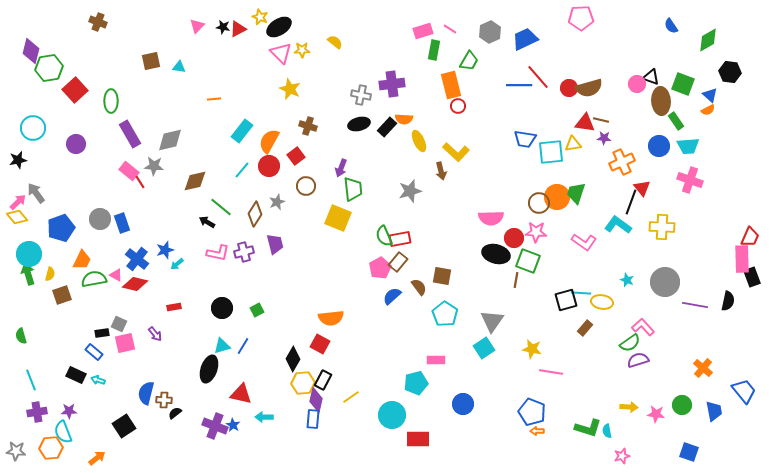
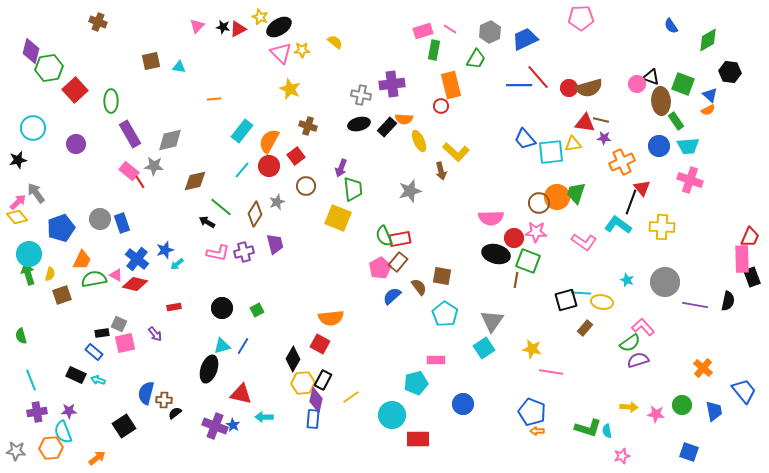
green trapezoid at (469, 61): moved 7 px right, 2 px up
red circle at (458, 106): moved 17 px left
blue trapezoid at (525, 139): rotated 40 degrees clockwise
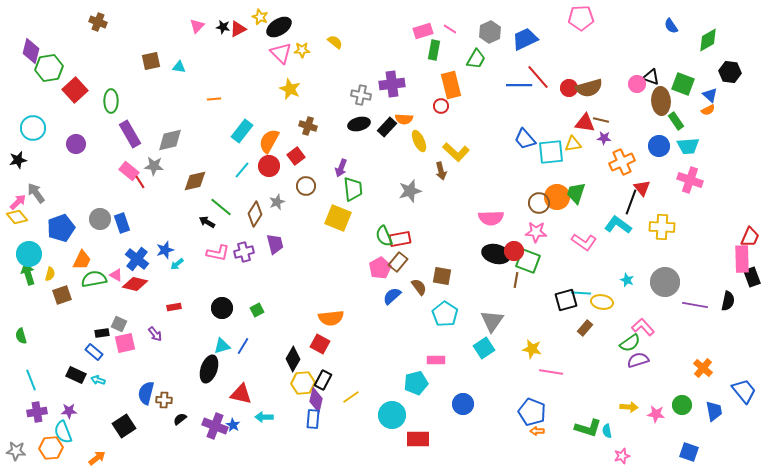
red circle at (514, 238): moved 13 px down
black semicircle at (175, 413): moved 5 px right, 6 px down
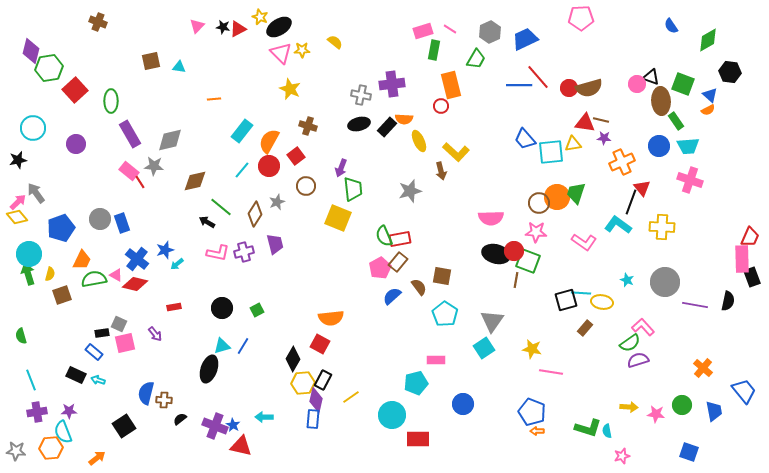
red triangle at (241, 394): moved 52 px down
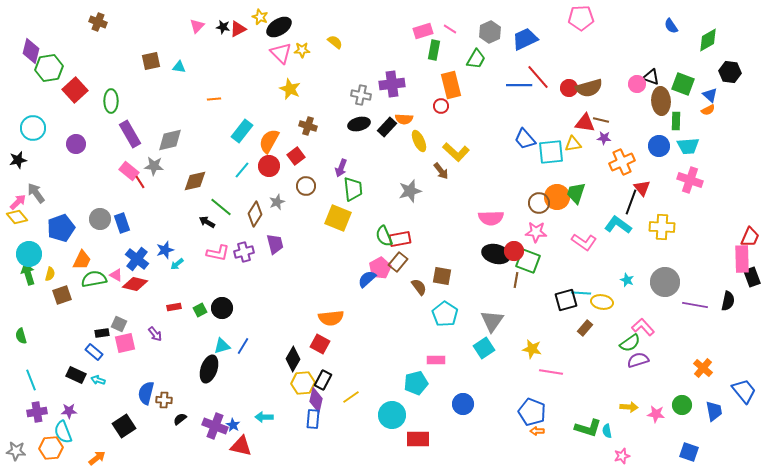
green rectangle at (676, 121): rotated 36 degrees clockwise
brown arrow at (441, 171): rotated 24 degrees counterclockwise
blue semicircle at (392, 296): moved 25 px left, 17 px up
green square at (257, 310): moved 57 px left
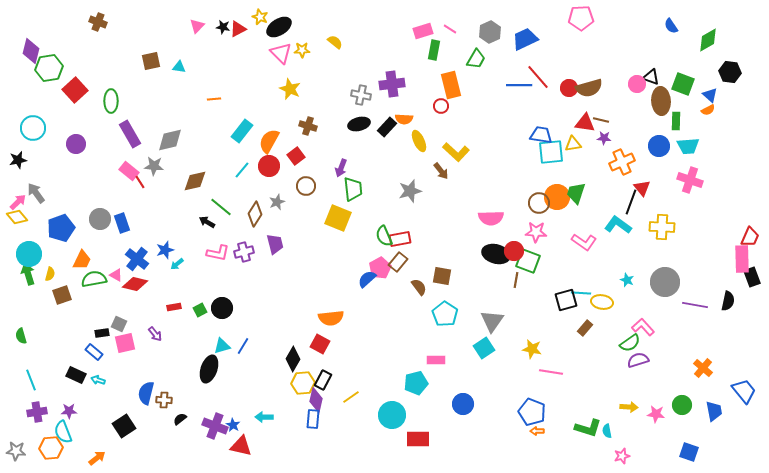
blue trapezoid at (525, 139): moved 16 px right, 4 px up; rotated 140 degrees clockwise
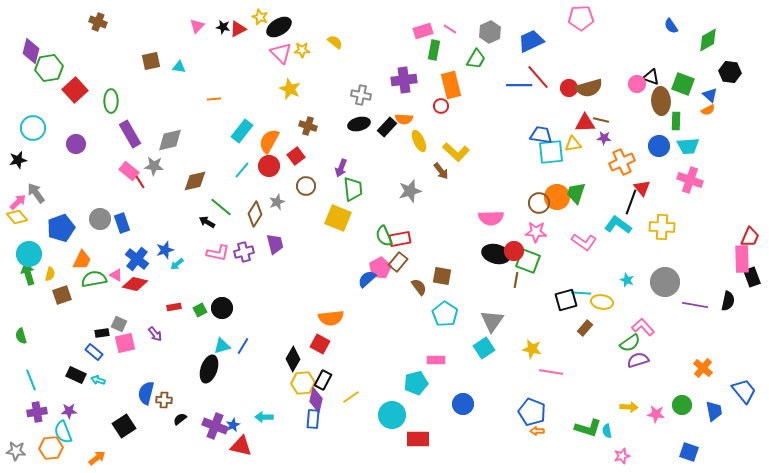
blue trapezoid at (525, 39): moved 6 px right, 2 px down
purple cross at (392, 84): moved 12 px right, 4 px up
red triangle at (585, 123): rotated 10 degrees counterclockwise
blue star at (233, 425): rotated 16 degrees clockwise
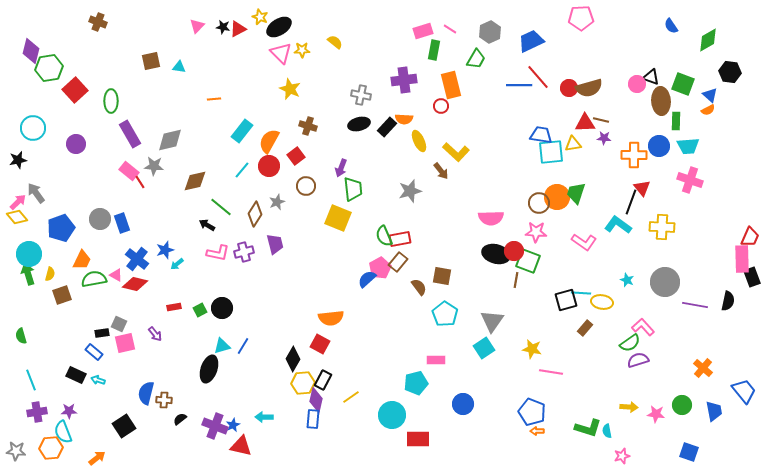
orange cross at (622, 162): moved 12 px right, 7 px up; rotated 25 degrees clockwise
black arrow at (207, 222): moved 3 px down
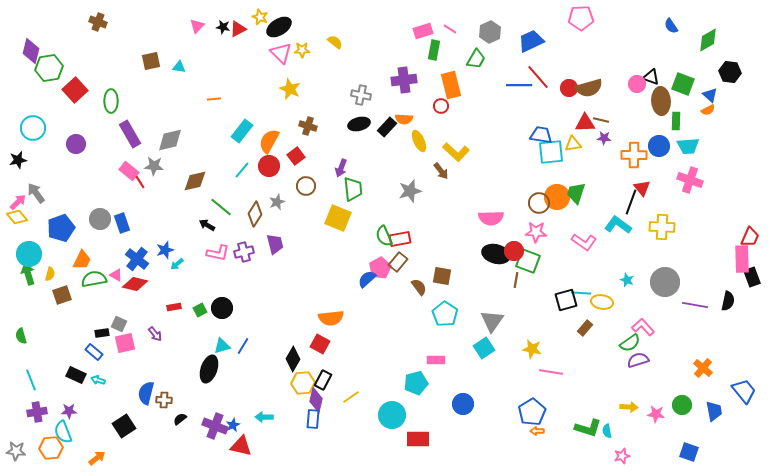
blue pentagon at (532, 412): rotated 20 degrees clockwise
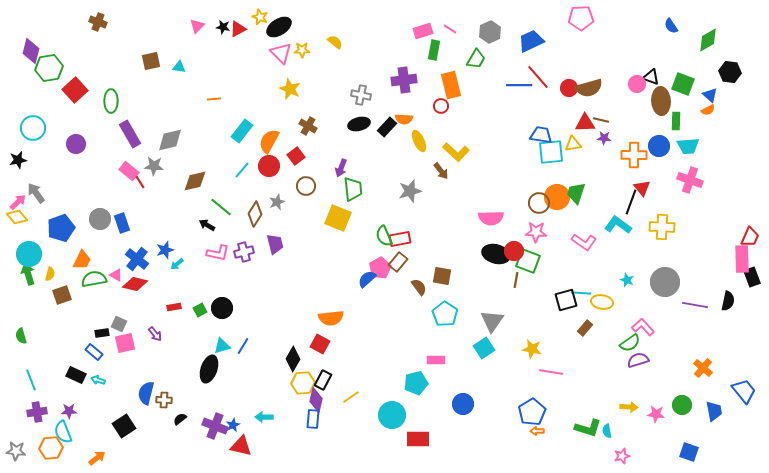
brown cross at (308, 126): rotated 12 degrees clockwise
